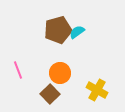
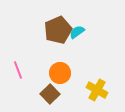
brown pentagon: rotated 8 degrees counterclockwise
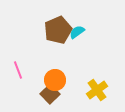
orange circle: moved 5 px left, 7 px down
yellow cross: rotated 25 degrees clockwise
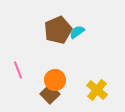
yellow cross: rotated 15 degrees counterclockwise
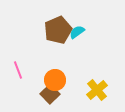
yellow cross: rotated 10 degrees clockwise
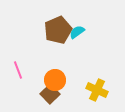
yellow cross: rotated 25 degrees counterclockwise
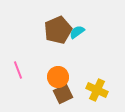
orange circle: moved 3 px right, 3 px up
brown square: moved 13 px right; rotated 18 degrees clockwise
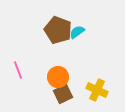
brown pentagon: rotated 28 degrees counterclockwise
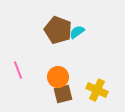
brown square: rotated 12 degrees clockwise
